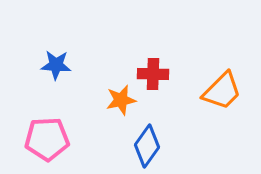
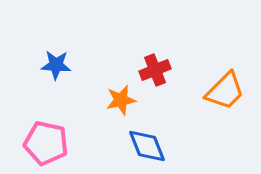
red cross: moved 2 px right, 4 px up; rotated 24 degrees counterclockwise
orange trapezoid: moved 3 px right
pink pentagon: moved 1 px left, 4 px down; rotated 15 degrees clockwise
blue diamond: rotated 57 degrees counterclockwise
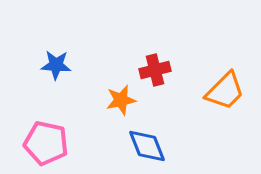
red cross: rotated 8 degrees clockwise
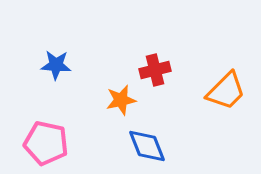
orange trapezoid: moved 1 px right
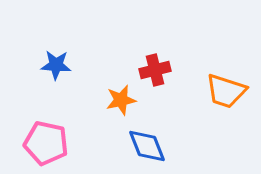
orange trapezoid: rotated 63 degrees clockwise
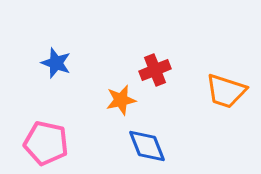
blue star: moved 2 px up; rotated 16 degrees clockwise
red cross: rotated 8 degrees counterclockwise
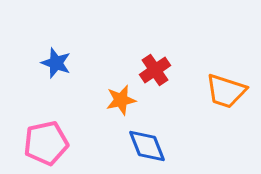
red cross: rotated 12 degrees counterclockwise
pink pentagon: rotated 24 degrees counterclockwise
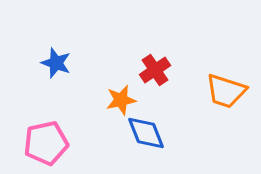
blue diamond: moved 1 px left, 13 px up
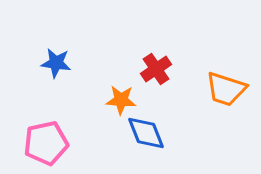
blue star: rotated 12 degrees counterclockwise
red cross: moved 1 px right, 1 px up
orange trapezoid: moved 2 px up
orange star: rotated 16 degrees clockwise
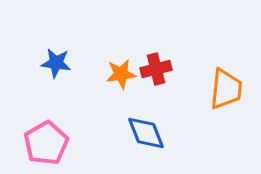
red cross: rotated 20 degrees clockwise
orange trapezoid: rotated 102 degrees counterclockwise
orange star: moved 26 px up; rotated 12 degrees counterclockwise
pink pentagon: rotated 18 degrees counterclockwise
